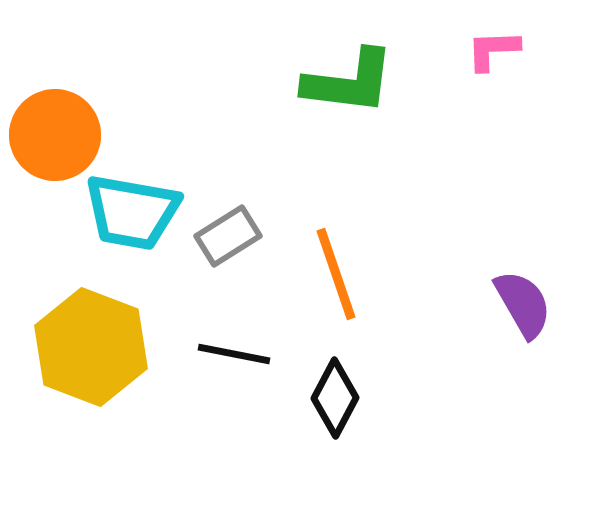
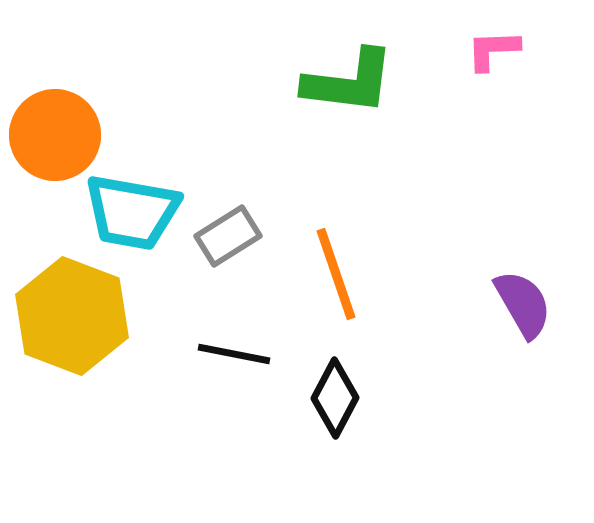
yellow hexagon: moved 19 px left, 31 px up
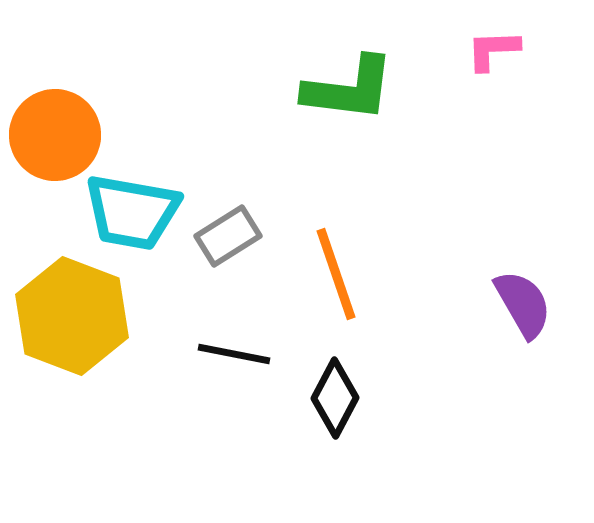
green L-shape: moved 7 px down
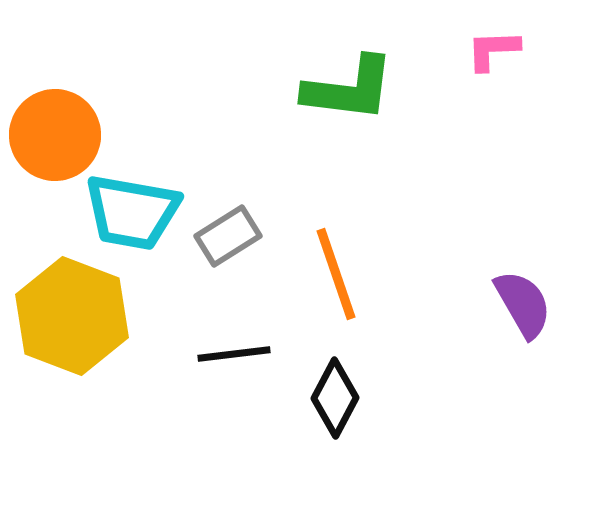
black line: rotated 18 degrees counterclockwise
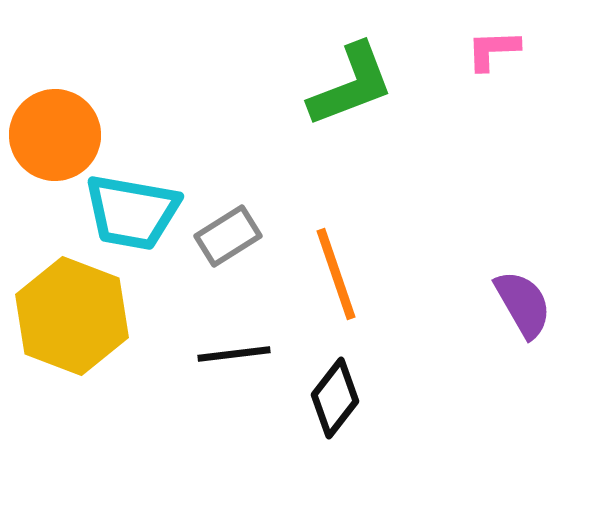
green L-shape: moved 2 px right, 4 px up; rotated 28 degrees counterclockwise
black diamond: rotated 10 degrees clockwise
